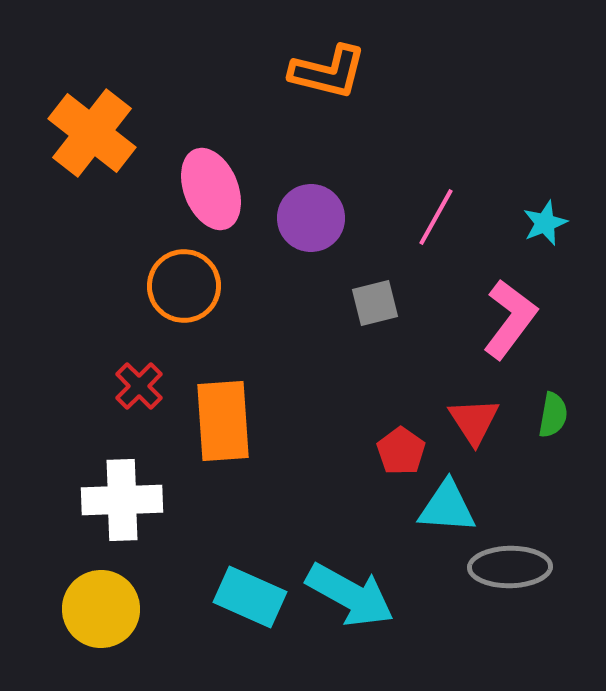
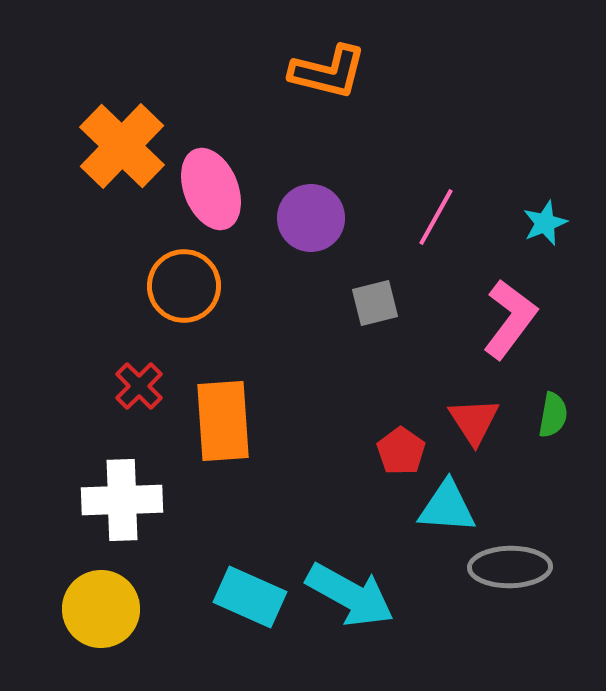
orange cross: moved 30 px right, 13 px down; rotated 6 degrees clockwise
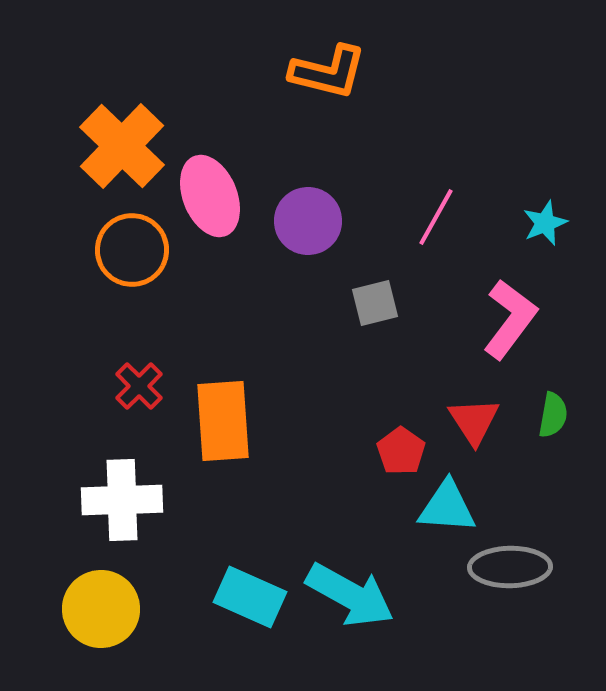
pink ellipse: moved 1 px left, 7 px down
purple circle: moved 3 px left, 3 px down
orange circle: moved 52 px left, 36 px up
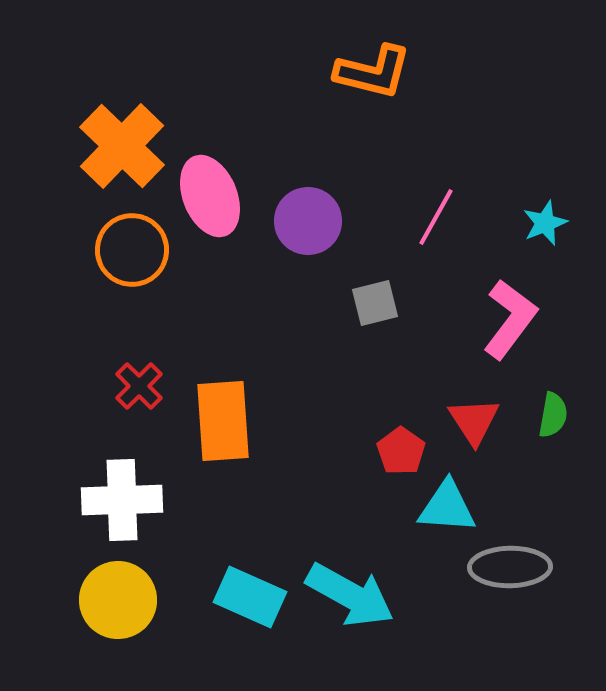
orange L-shape: moved 45 px right
yellow circle: moved 17 px right, 9 px up
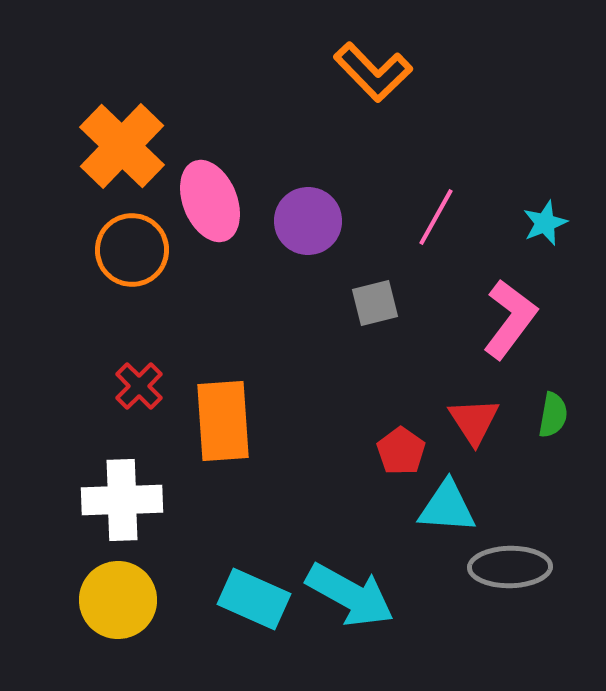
orange L-shape: rotated 32 degrees clockwise
pink ellipse: moved 5 px down
cyan rectangle: moved 4 px right, 2 px down
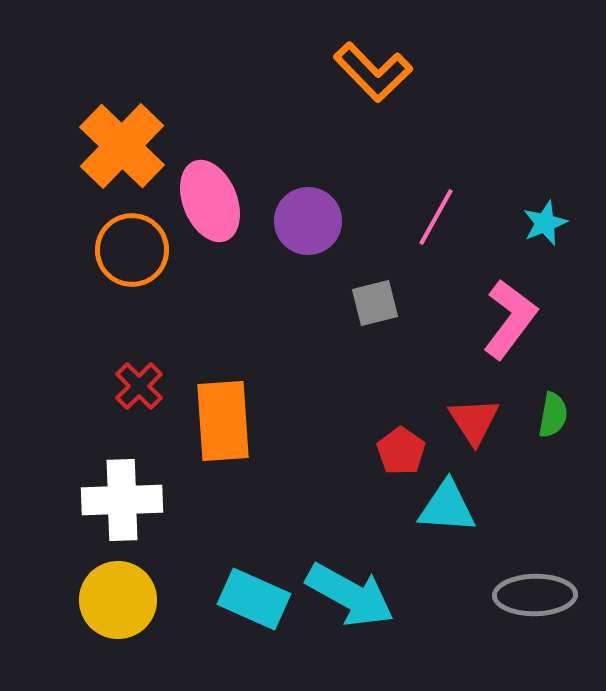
gray ellipse: moved 25 px right, 28 px down
